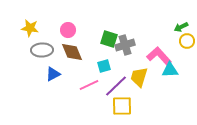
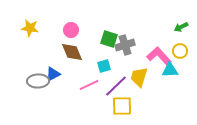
pink circle: moved 3 px right
yellow circle: moved 7 px left, 10 px down
gray ellipse: moved 4 px left, 31 px down
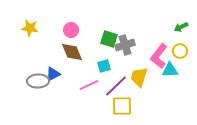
pink L-shape: rotated 100 degrees counterclockwise
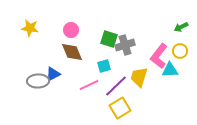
yellow square: moved 2 px left, 2 px down; rotated 30 degrees counterclockwise
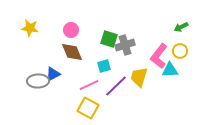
yellow square: moved 32 px left; rotated 30 degrees counterclockwise
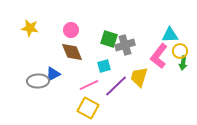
green arrow: moved 2 px right, 36 px down; rotated 56 degrees counterclockwise
cyan triangle: moved 35 px up
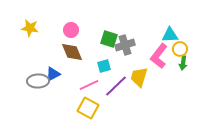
yellow circle: moved 2 px up
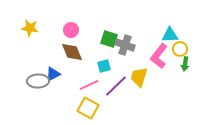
gray cross: rotated 36 degrees clockwise
green arrow: moved 2 px right, 1 px down
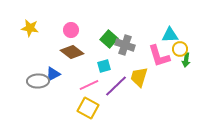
green square: rotated 24 degrees clockwise
brown diamond: rotated 30 degrees counterclockwise
pink L-shape: rotated 55 degrees counterclockwise
green arrow: moved 1 px right, 4 px up
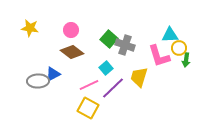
yellow circle: moved 1 px left, 1 px up
cyan square: moved 2 px right, 2 px down; rotated 24 degrees counterclockwise
purple line: moved 3 px left, 2 px down
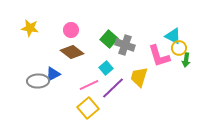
cyan triangle: moved 3 px right, 1 px down; rotated 30 degrees clockwise
yellow square: rotated 20 degrees clockwise
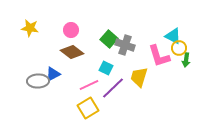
cyan square: rotated 24 degrees counterclockwise
yellow square: rotated 10 degrees clockwise
